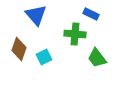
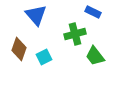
blue rectangle: moved 2 px right, 2 px up
green cross: rotated 20 degrees counterclockwise
green trapezoid: moved 2 px left, 2 px up
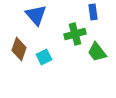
blue rectangle: rotated 56 degrees clockwise
green trapezoid: moved 2 px right, 4 px up
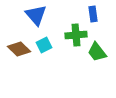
blue rectangle: moved 2 px down
green cross: moved 1 px right, 1 px down; rotated 10 degrees clockwise
brown diamond: rotated 65 degrees counterclockwise
cyan square: moved 12 px up
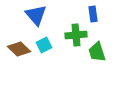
green trapezoid: rotated 20 degrees clockwise
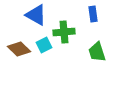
blue triangle: rotated 20 degrees counterclockwise
green cross: moved 12 px left, 3 px up
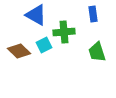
brown diamond: moved 2 px down
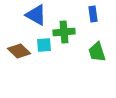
cyan square: rotated 21 degrees clockwise
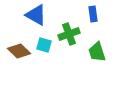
green cross: moved 5 px right, 2 px down; rotated 15 degrees counterclockwise
cyan square: rotated 21 degrees clockwise
